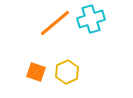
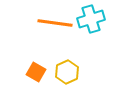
orange line: rotated 48 degrees clockwise
orange square: rotated 12 degrees clockwise
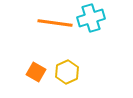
cyan cross: moved 1 px up
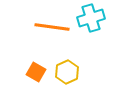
orange line: moved 3 px left, 4 px down
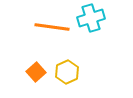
orange square: rotated 18 degrees clockwise
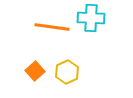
cyan cross: rotated 20 degrees clockwise
orange square: moved 1 px left, 1 px up
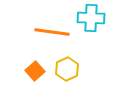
orange line: moved 5 px down
yellow hexagon: moved 3 px up
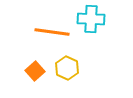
cyan cross: moved 1 px down
yellow hexagon: moved 1 px up; rotated 10 degrees counterclockwise
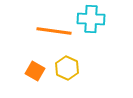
orange line: moved 2 px right, 1 px up
orange square: rotated 18 degrees counterclockwise
